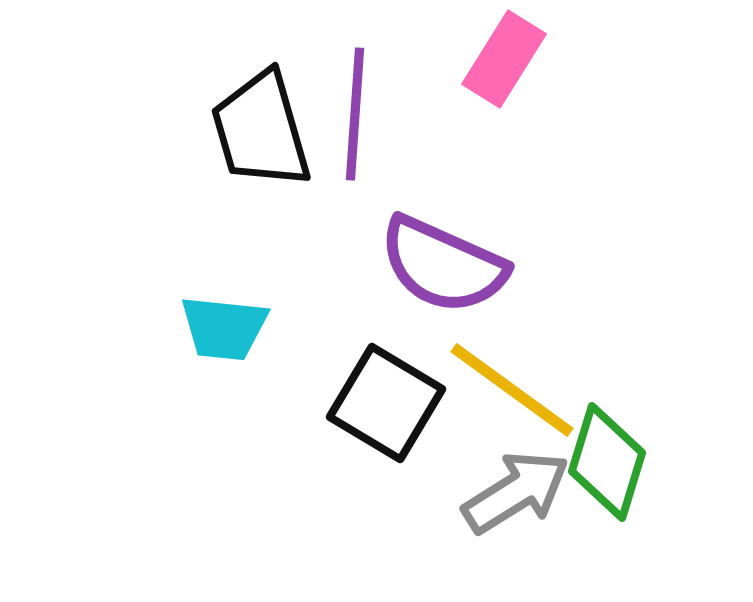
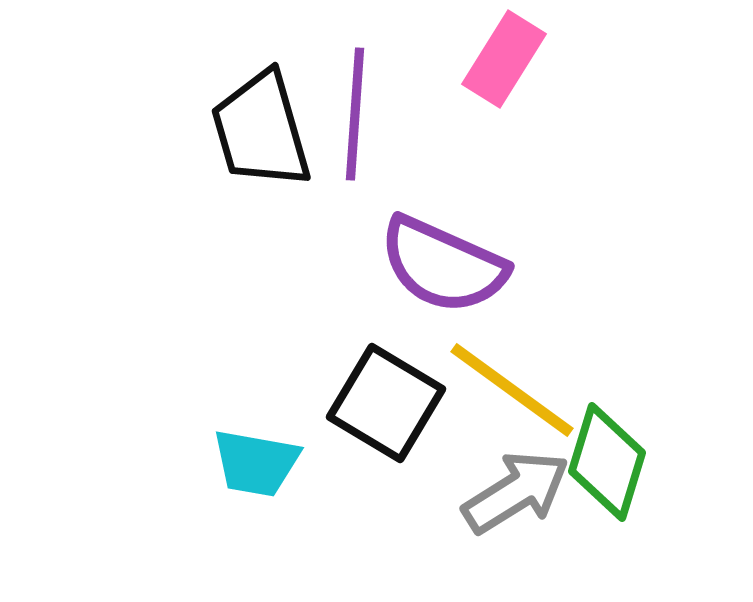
cyan trapezoid: moved 32 px right, 135 px down; rotated 4 degrees clockwise
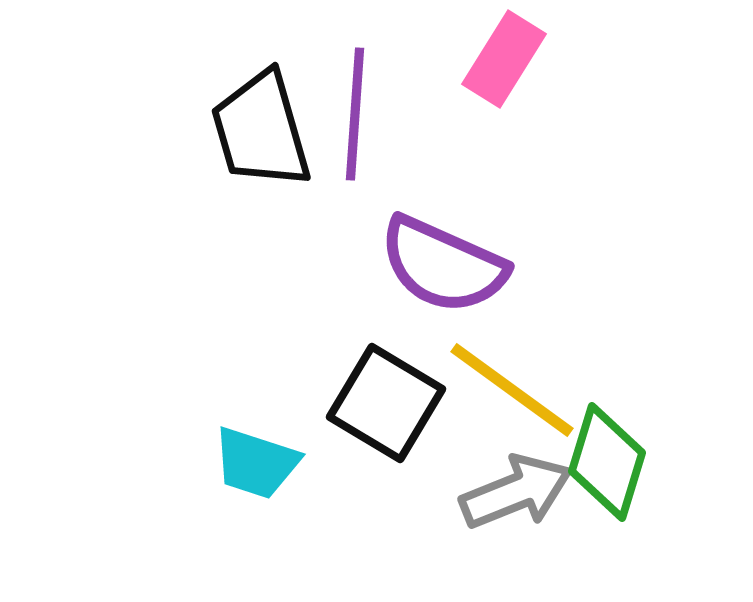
cyan trapezoid: rotated 8 degrees clockwise
gray arrow: rotated 10 degrees clockwise
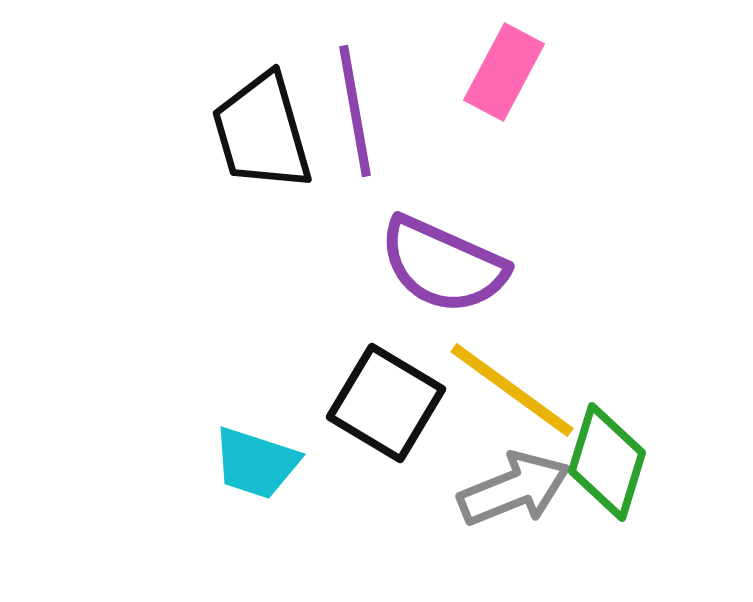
pink rectangle: moved 13 px down; rotated 4 degrees counterclockwise
purple line: moved 3 px up; rotated 14 degrees counterclockwise
black trapezoid: moved 1 px right, 2 px down
gray arrow: moved 2 px left, 3 px up
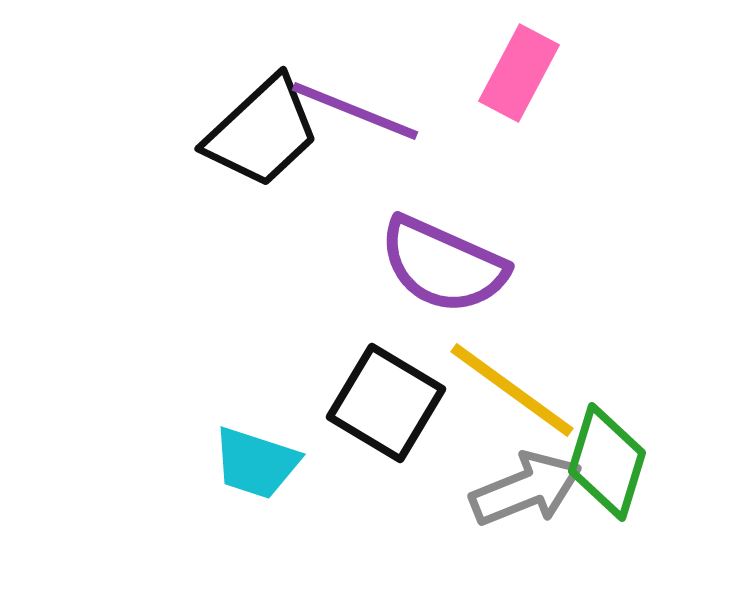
pink rectangle: moved 15 px right, 1 px down
purple line: rotated 58 degrees counterclockwise
black trapezoid: rotated 117 degrees counterclockwise
gray arrow: moved 12 px right
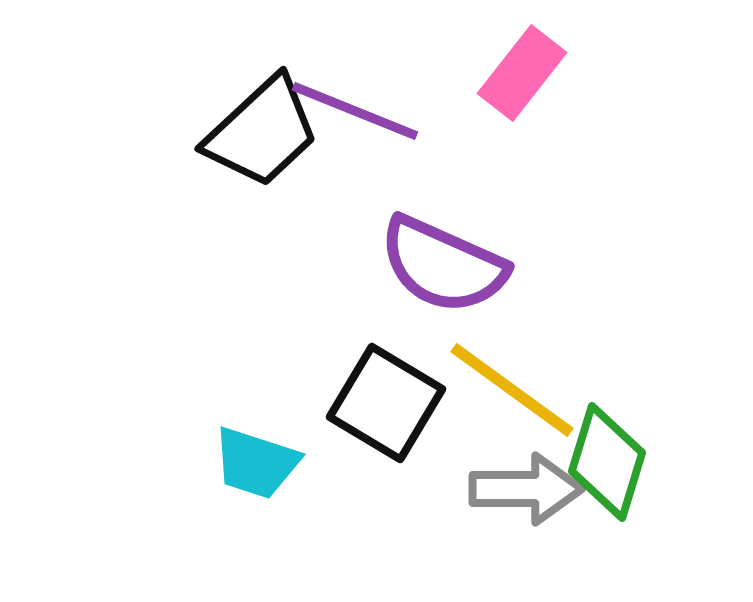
pink rectangle: moved 3 px right; rotated 10 degrees clockwise
gray arrow: rotated 22 degrees clockwise
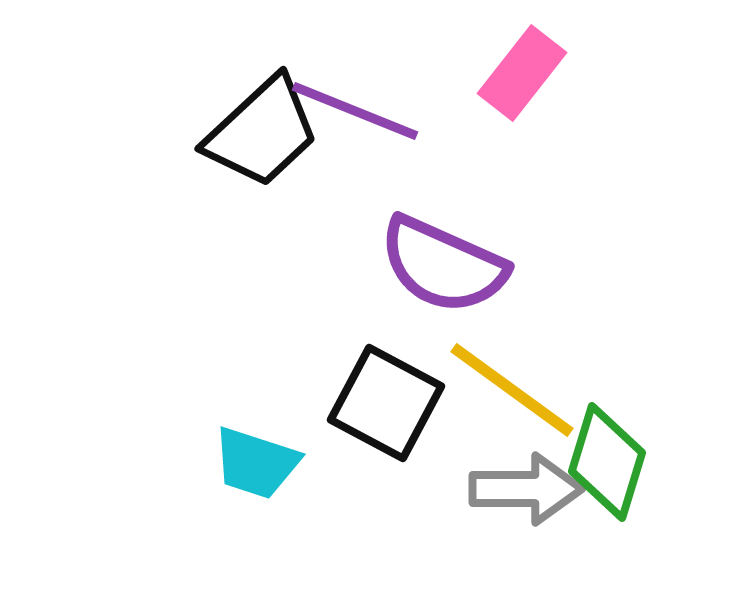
black square: rotated 3 degrees counterclockwise
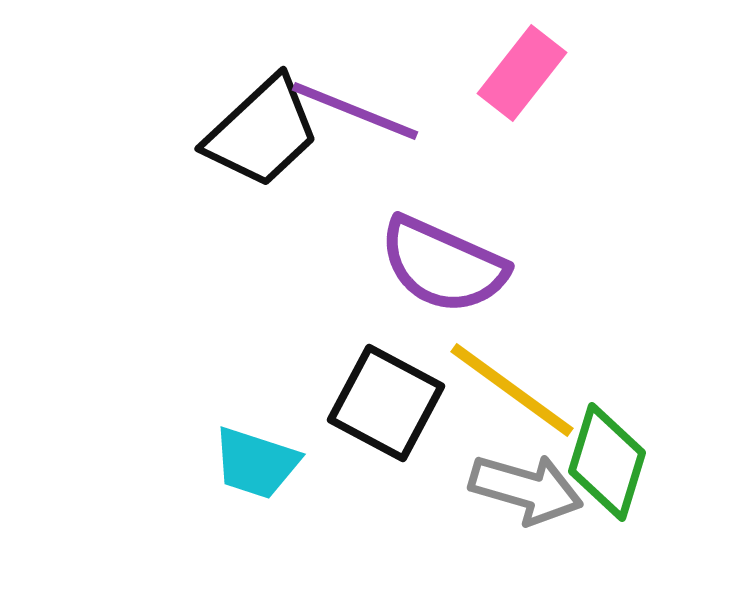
gray arrow: rotated 16 degrees clockwise
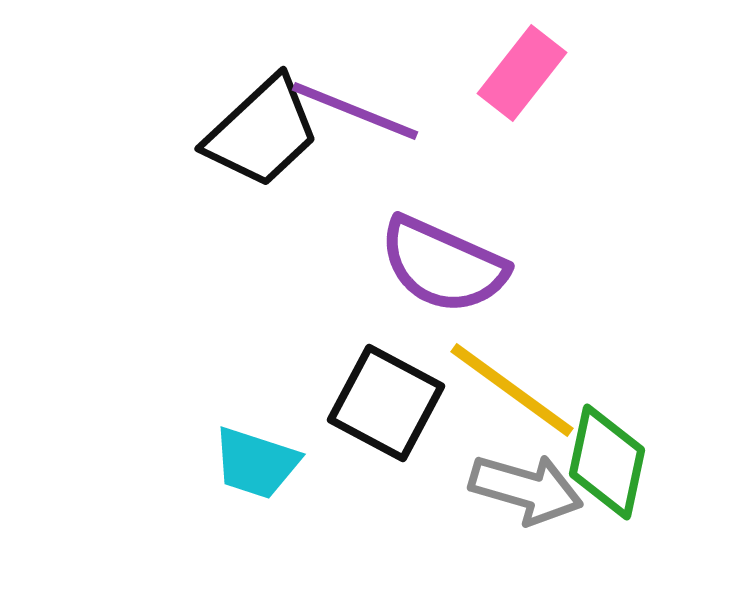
green diamond: rotated 5 degrees counterclockwise
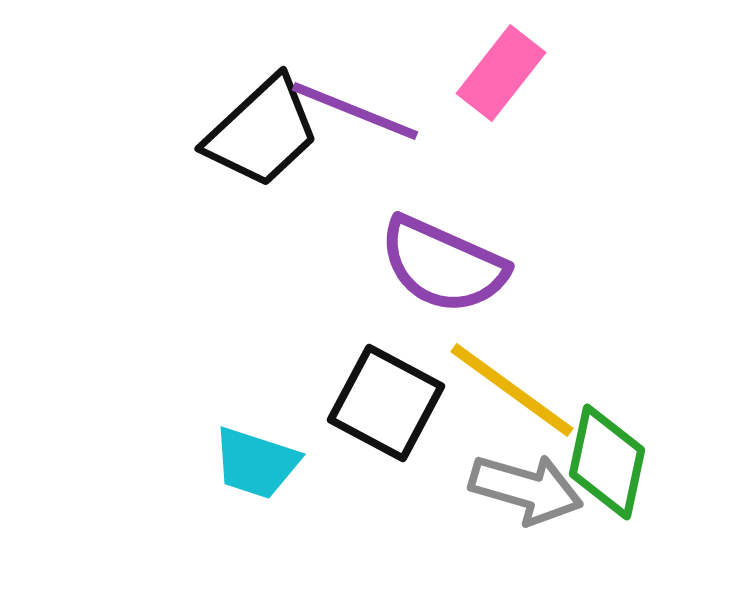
pink rectangle: moved 21 px left
